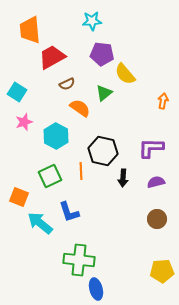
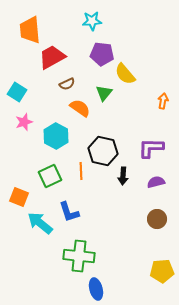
green triangle: rotated 12 degrees counterclockwise
black arrow: moved 2 px up
green cross: moved 4 px up
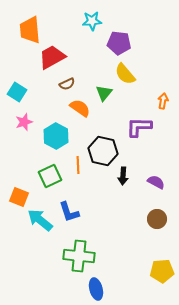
purple pentagon: moved 17 px right, 11 px up
purple L-shape: moved 12 px left, 21 px up
orange line: moved 3 px left, 6 px up
purple semicircle: rotated 42 degrees clockwise
cyan arrow: moved 3 px up
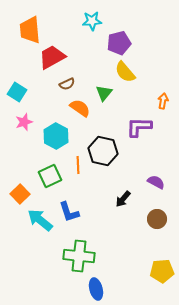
purple pentagon: rotated 20 degrees counterclockwise
yellow semicircle: moved 2 px up
black arrow: moved 23 px down; rotated 36 degrees clockwise
orange square: moved 1 px right, 3 px up; rotated 24 degrees clockwise
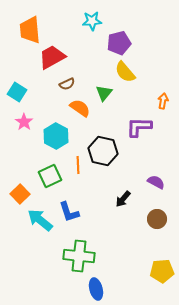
pink star: rotated 18 degrees counterclockwise
